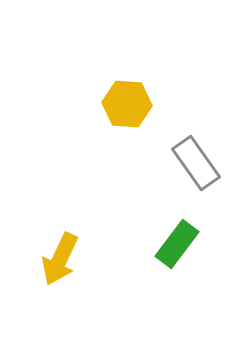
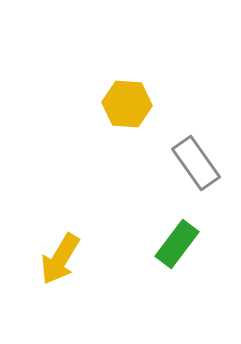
yellow arrow: rotated 6 degrees clockwise
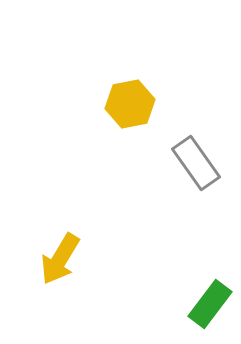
yellow hexagon: moved 3 px right; rotated 15 degrees counterclockwise
green rectangle: moved 33 px right, 60 px down
